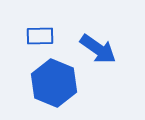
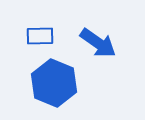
blue arrow: moved 6 px up
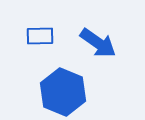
blue hexagon: moved 9 px right, 9 px down
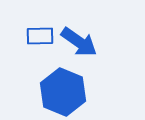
blue arrow: moved 19 px left, 1 px up
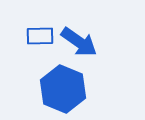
blue hexagon: moved 3 px up
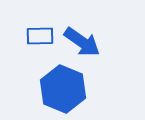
blue arrow: moved 3 px right
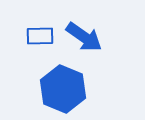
blue arrow: moved 2 px right, 5 px up
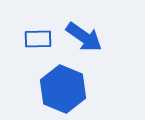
blue rectangle: moved 2 px left, 3 px down
